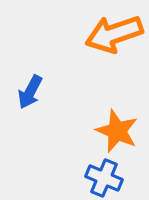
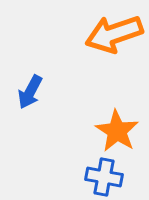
orange star: rotated 9 degrees clockwise
blue cross: moved 1 px up; rotated 12 degrees counterclockwise
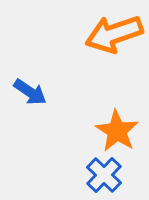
blue arrow: rotated 84 degrees counterclockwise
blue cross: moved 2 px up; rotated 33 degrees clockwise
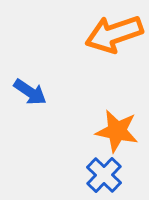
orange star: rotated 21 degrees counterclockwise
